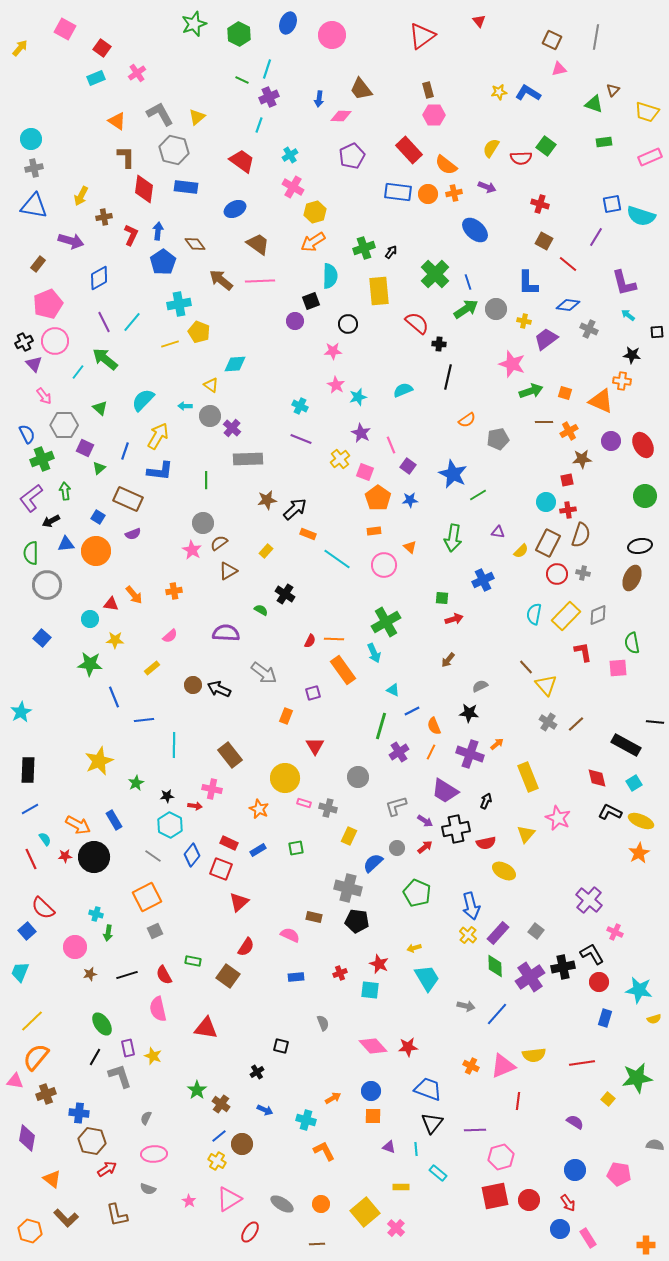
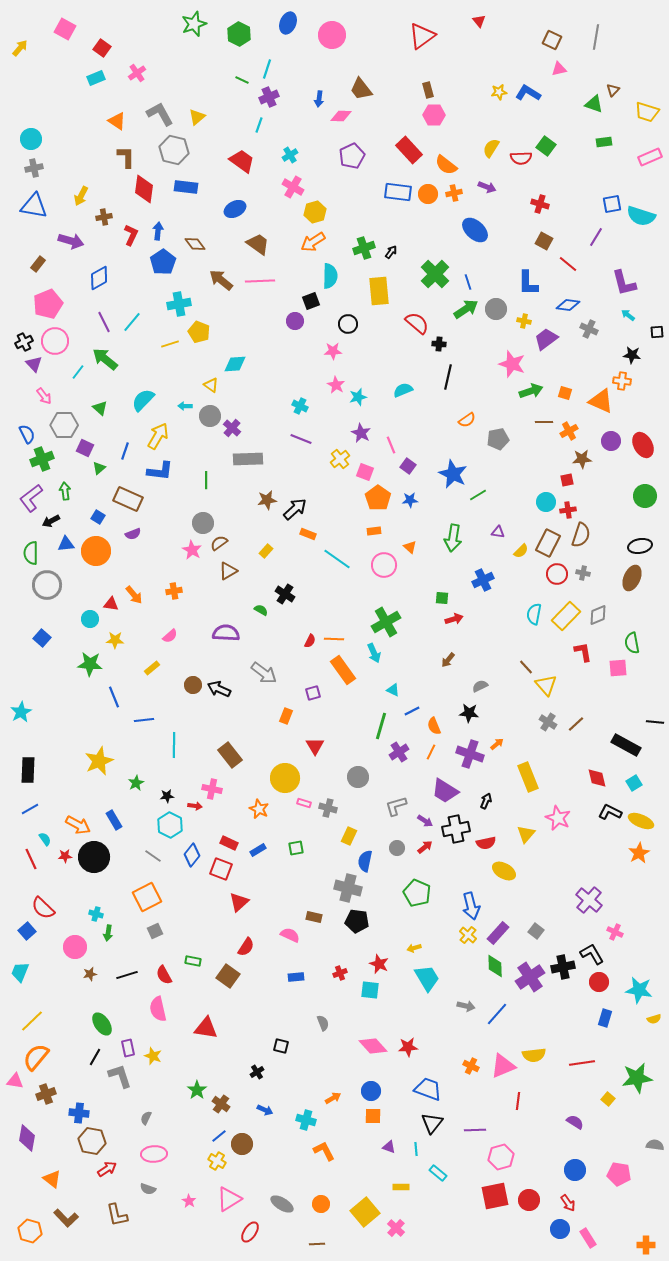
blue semicircle at (373, 863): moved 8 px left, 2 px up; rotated 35 degrees counterclockwise
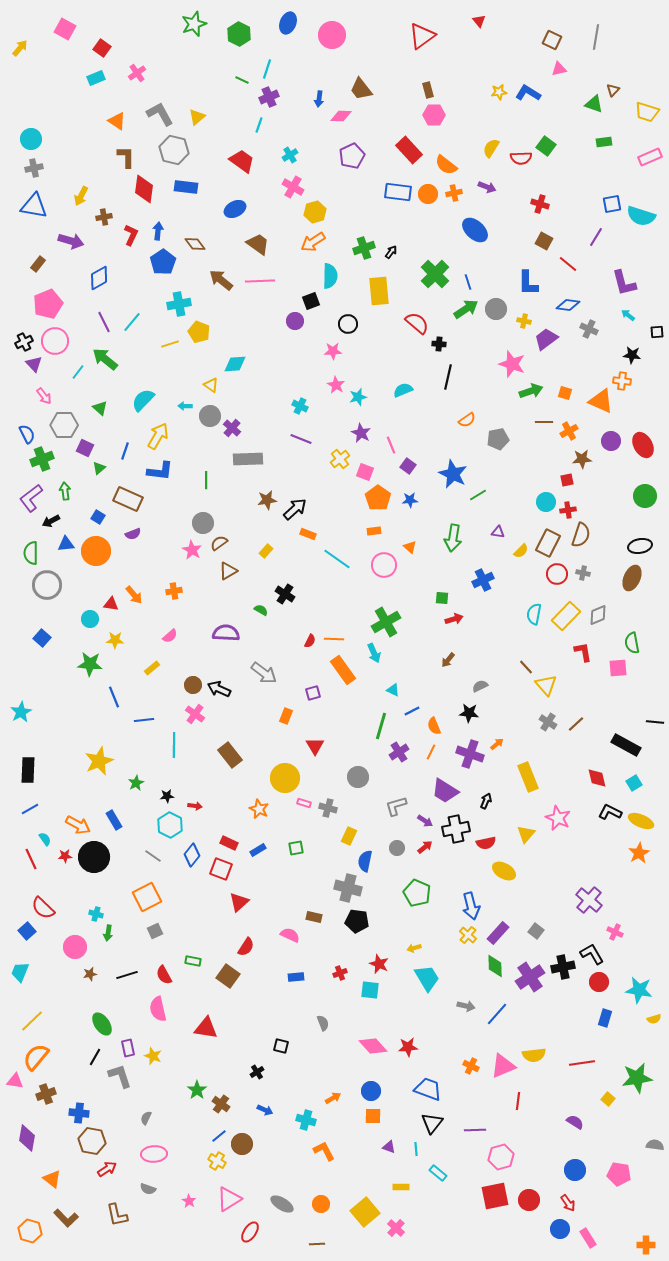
pink cross at (212, 789): moved 17 px left, 75 px up; rotated 24 degrees clockwise
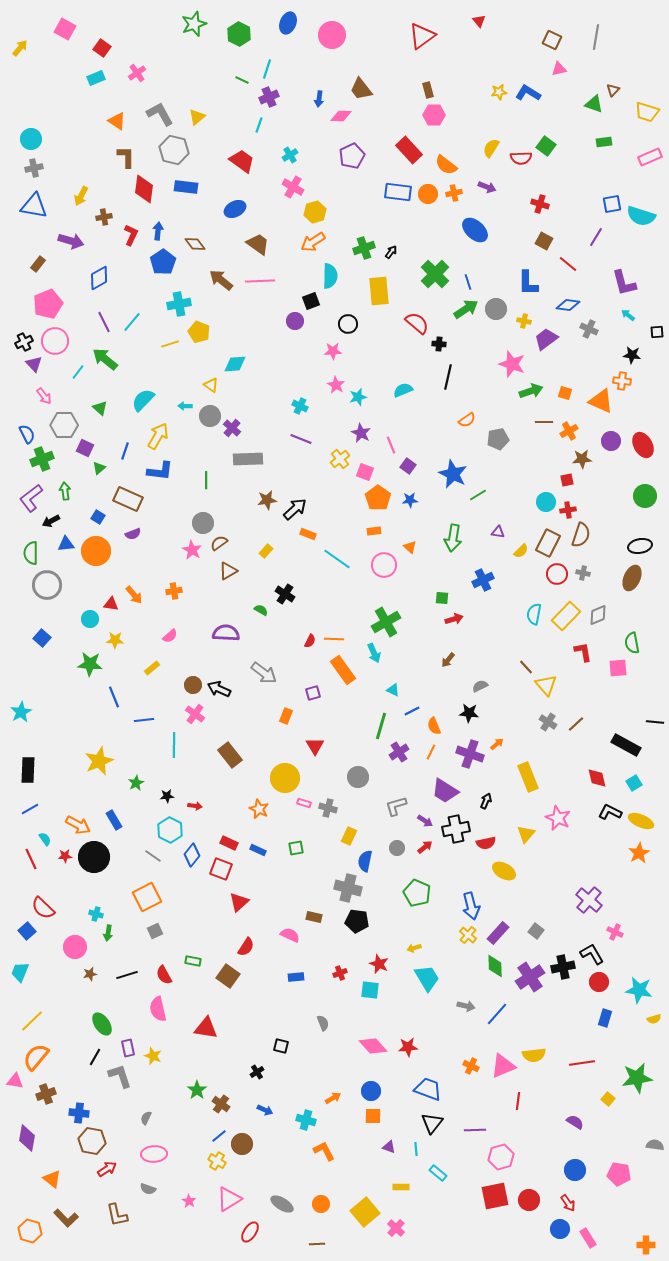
cyan hexagon at (170, 825): moved 5 px down
blue rectangle at (258, 850): rotated 56 degrees clockwise
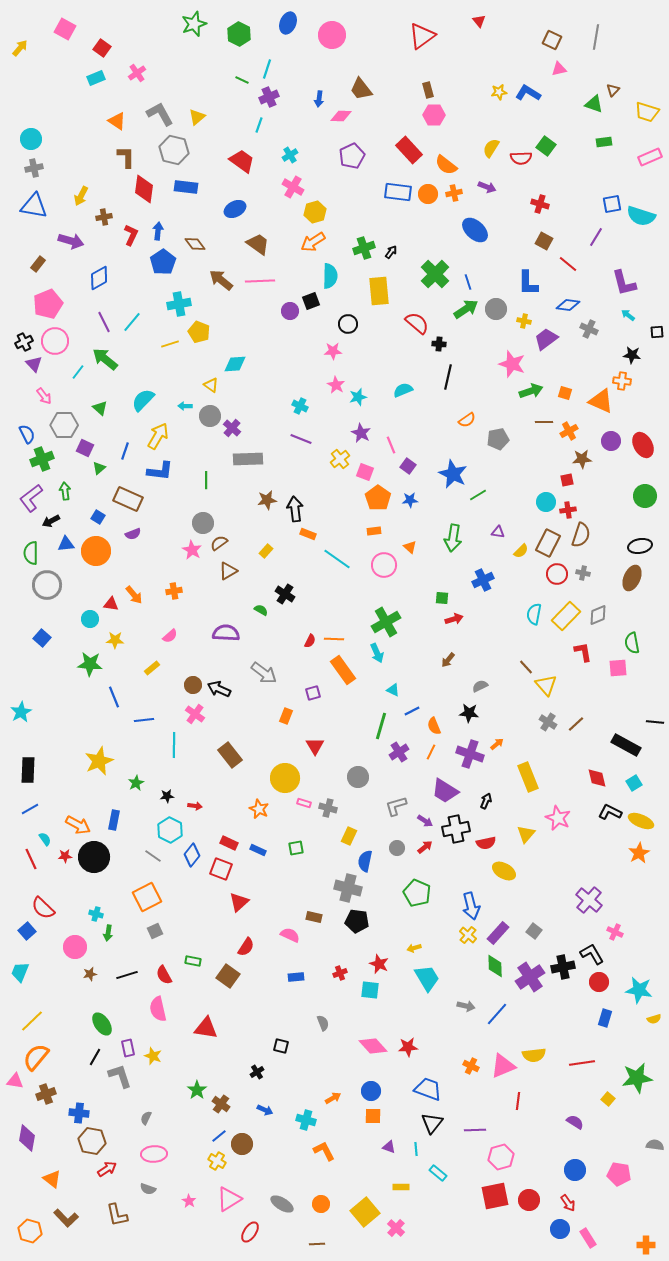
purple circle at (295, 321): moved 5 px left, 10 px up
black arrow at (295, 509): rotated 55 degrees counterclockwise
cyan arrow at (374, 653): moved 3 px right
blue rectangle at (114, 820): rotated 42 degrees clockwise
gray square at (536, 931): moved 2 px left
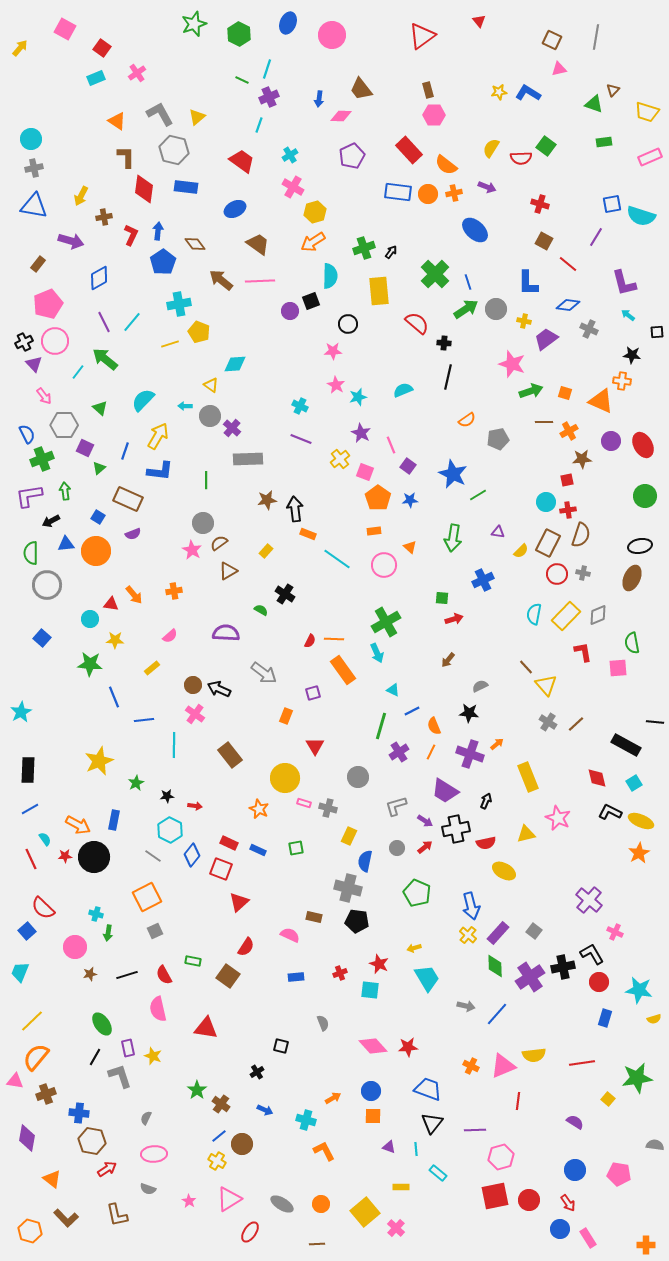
black cross at (439, 344): moved 5 px right, 1 px up
purple L-shape at (31, 498): moved 2 px left, 2 px up; rotated 28 degrees clockwise
yellow triangle at (526, 834): rotated 36 degrees clockwise
